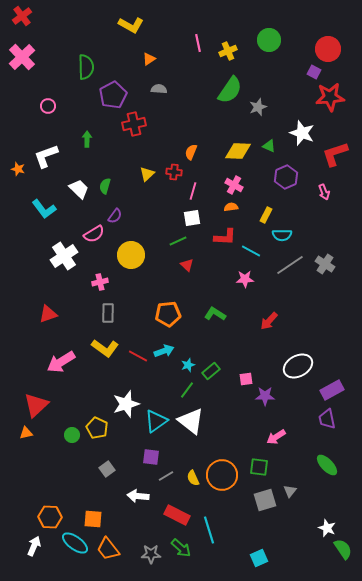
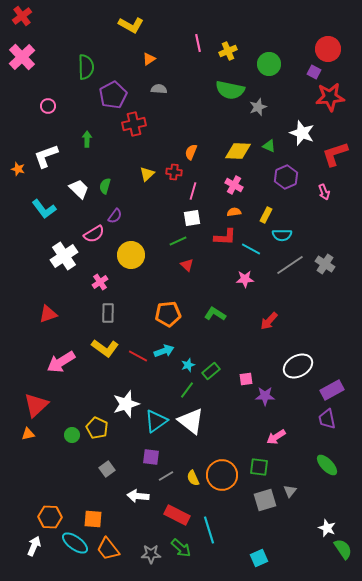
green circle at (269, 40): moved 24 px down
green semicircle at (230, 90): rotated 68 degrees clockwise
orange semicircle at (231, 207): moved 3 px right, 5 px down
cyan line at (251, 251): moved 2 px up
pink cross at (100, 282): rotated 21 degrees counterclockwise
orange triangle at (26, 433): moved 2 px right, 1 px down
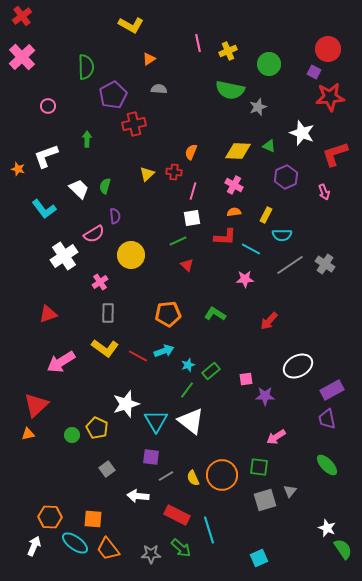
purple semicircle at (115, 216): rotated 42 degrees counterclockwise
cyan triangle at (156, 421): rotated 25 degrees counterclockwise
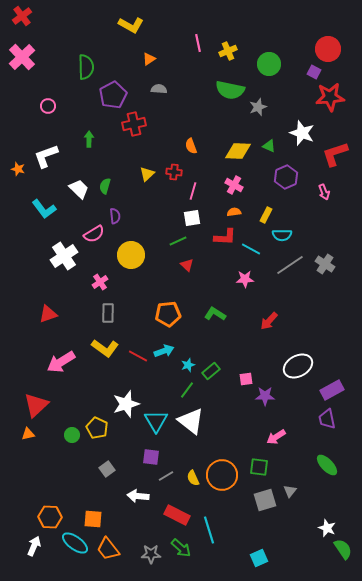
green arrow at (87, 139): moved 2 px right
orange semicircle at (191, 152): moved 6 px up; rotated 42 degrees counterclockwise
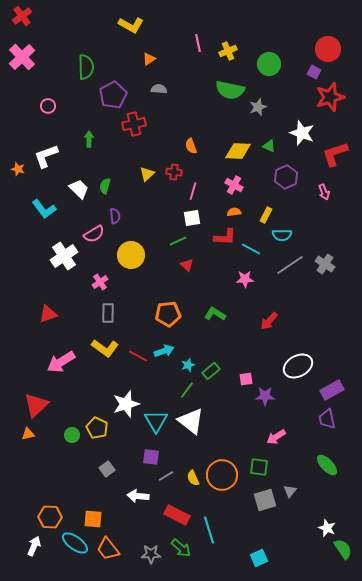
red star at (330, 97): rotated 12 degrees counterclockwise
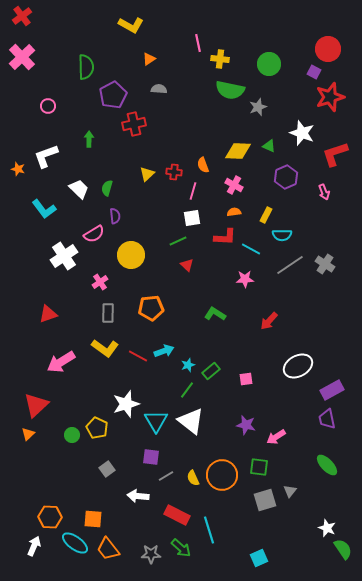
yellow cross at (228, 51): moved 8 px left, 8 px down; rotated 30 degrees clockwise
orange semicircle at (191, 146): moved 12 px right, 19 px down
green semicircle at (105, 186): moved 2 px right, 2 px down
orange pentagon at (168, 314): moved 17 px left, 6 px up
purple star at (265, 396): moved 19 px left, 29 px down; rotated 12 degrees clockwise
orange triangle at (28, 434): rotated 32 degrees counterclockwise
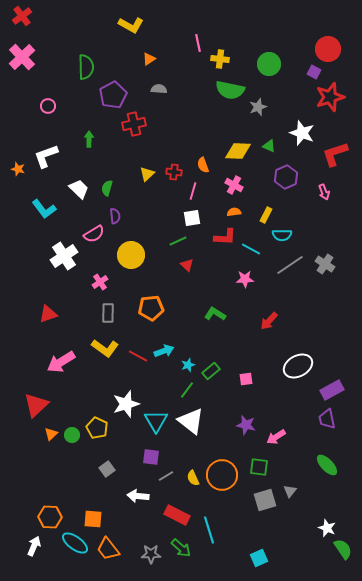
orange triangle at (28, 434): moved 23 px right
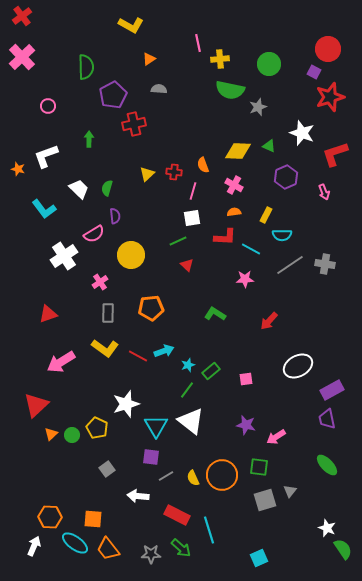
yellow cross at (220, 59): rotated 12 degrees counterclockwise
gray cross at (325, 264): rotated 24 degrees counterclockwise
cyan triangle at (156, 421): moved 5 px down
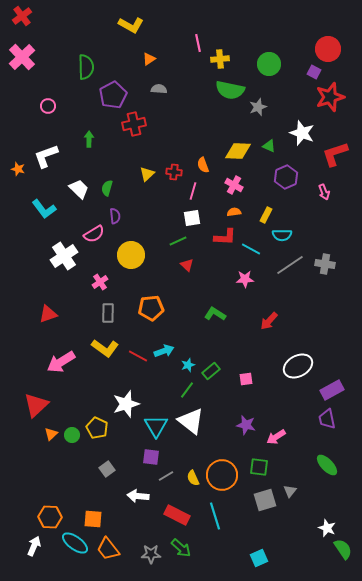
cyan line at (209, 530): moved 6 px right, 14 px up
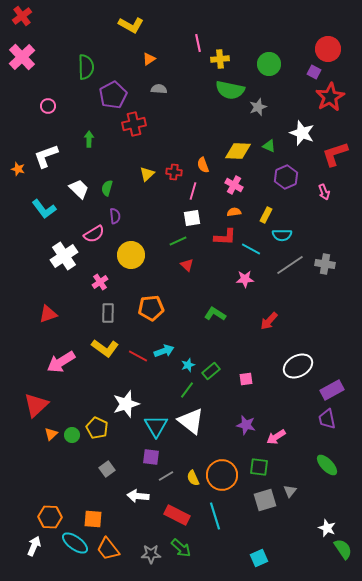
red star at (330, 97): rotated 12 degrees counterclockwise
